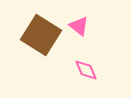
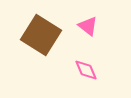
pink triangle: moved 9 px right
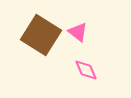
pink triangle: moved 10 px left, 6 px down
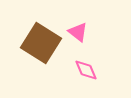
brown square: moved 8 px down
